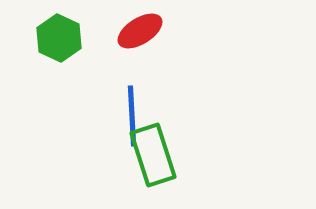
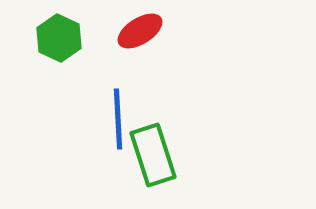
blue line: moved 14 px left, 3 px down
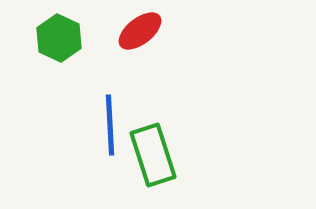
red ellipse: rotated 6 degrees counterclockwise
blue line: moved 8 px left, 6 px down
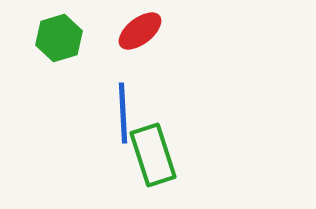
green hexagon: rotated 18 degrees clockwise
blue line: moved 13 px right, 12 px up
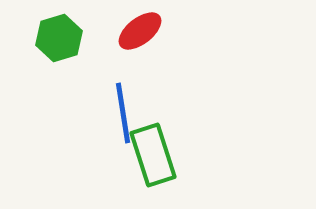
blue line: rotated 6 degrees counterclockwise
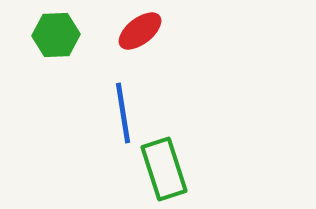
green hexagon: moved 3 px left, 3 px up; rotated 15 degrees clockwise
green rectangle: moved 11 px right, 14 px down
